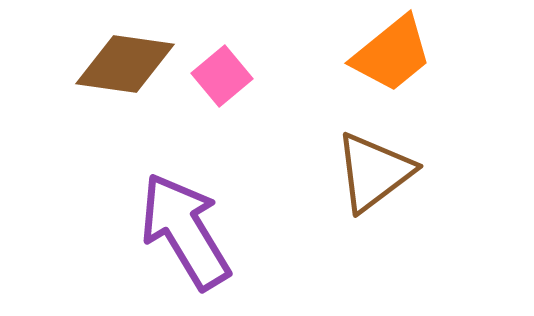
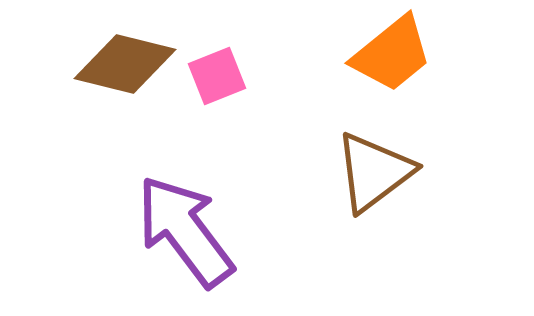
brown diamond: rotated 6 degrees clockwise
pink square: moved 5 px left; rotated 18 degrees clockwise
purple arrow: rotated 6 degrees counterclockwise
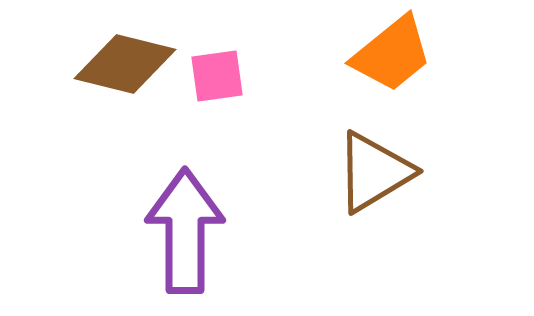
pink square: rotated 14 degrees clockwise
brown triangle: rotated 6 degrees clockwise
purple arrow: rotated 37 degrees clockwise
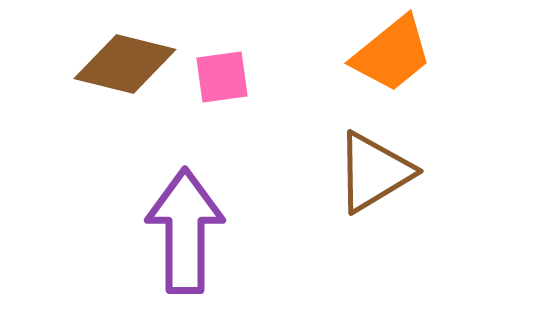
pink square: moved 5 px right, 1 px down
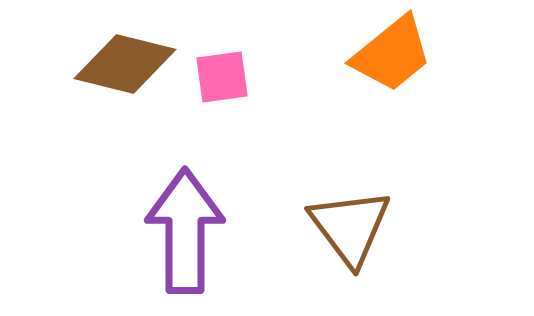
brown triangle: moved 24 px left, 55 px down; rotated 36 degrees counterclockwise
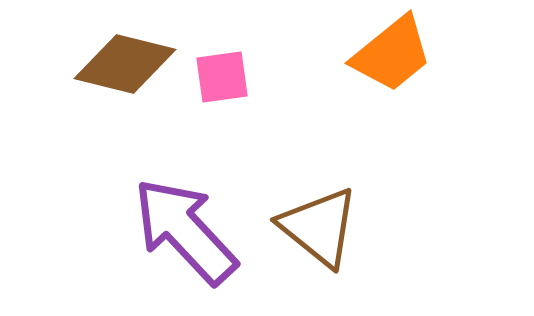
brown triangle: moved 31 px left; rotated 14 degrees counterclockwise
purple arrow: rotated 43 degrees counterclockwise
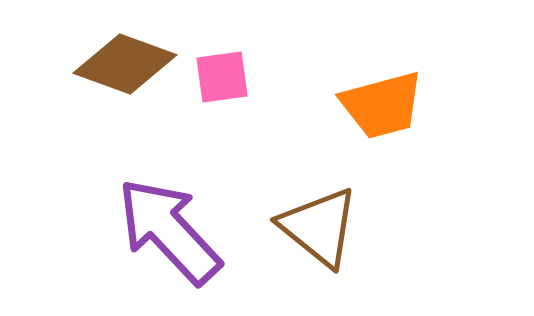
orange trapezoid: moved 10 px left, 51 px down; rotated 24 degrees clockwise
brown diamond: rotated 6 degrees clockwise
purple arrow: moved 16 px left
